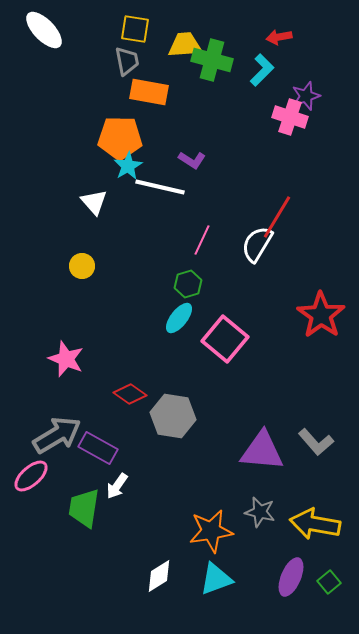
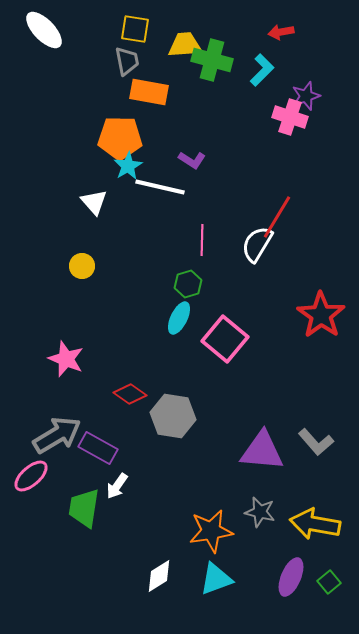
red arrow: moved 2 px right, 5 px up
pink line: rotated 24 degrees counterclockwise
cyan ellipse: rotated 12 degrees counterclockwise
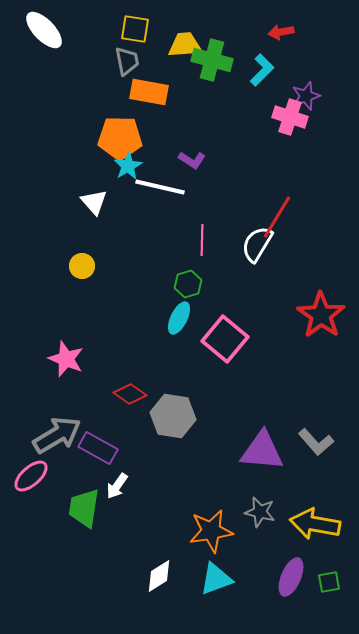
green square: rotated 30 degrees clockwise
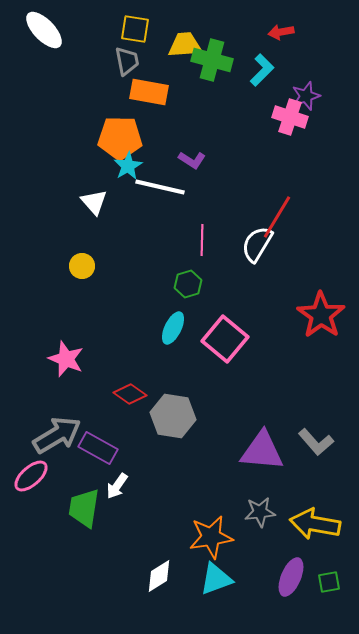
cyan ellipse: moved 6 px left, 10 px down
gray star: rotated 20 degrees counterclockwise
orange star: moved 6 px down
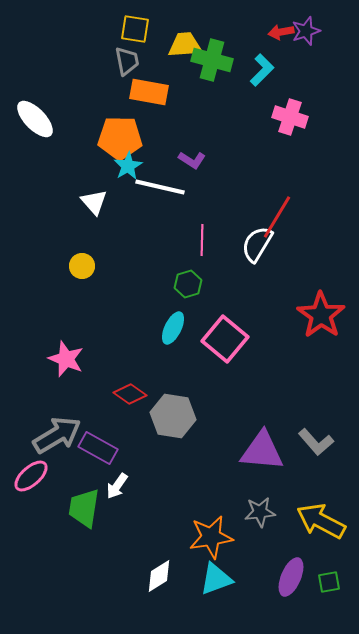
white ellipse: moved 9 px left, 89 px down
purple star: moved 65 px up
yellow arrow: moved 6 px right, 3 px up; rotated 18 degrees clockwise
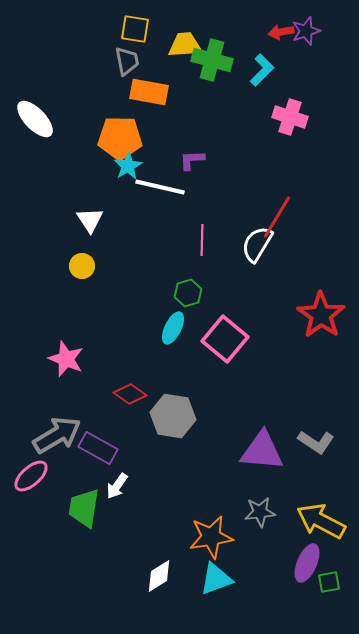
purple L-shape: rotated 144 degrees clockwise
white triangle: moved 4 px left, 18 px down; rotated 8 degrees clockwise
green hexagon: moved 9 px down
gray L-shape: rotated 15 degrees counterclockwise
purple ellipse: moved 16 px right, 14 px up
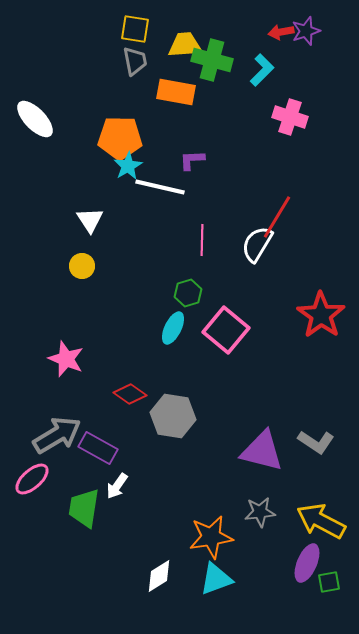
gray trapezoid: moved 8 px right
orange rectangle: moved 27 px right
pink square: moved 1 px right, 9 px up
purple triangle: rotated 9 degrees clockwise
pink ellipse: moved 1 px right, 3 px down
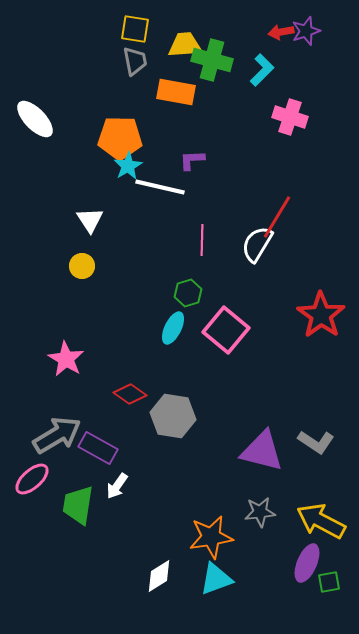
pink star: rotated 9 degrees clockwise
green trapezoid: moved 6 px left, 3 px up
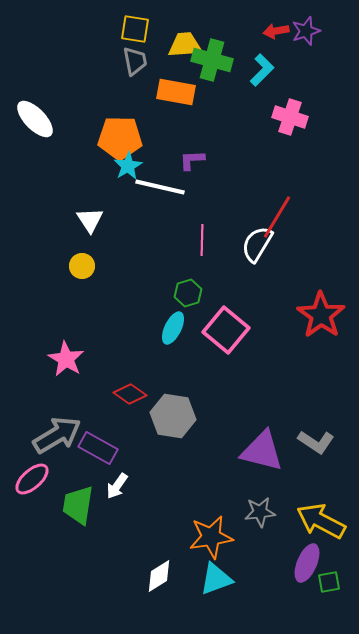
red arrow: moved 5 px left, 1 px up
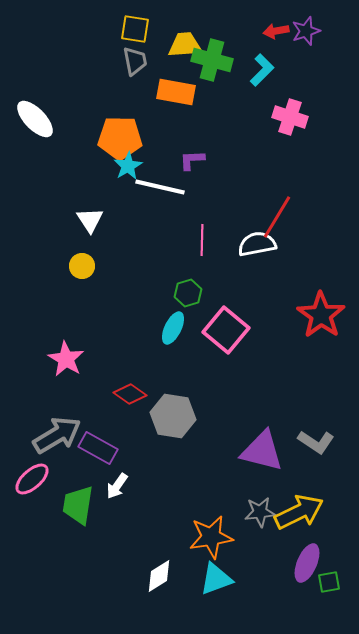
white semicircle: rotated 48 degrees clockwise
yellow arrow: moved 22 px left, 9 px up; rotated 126 degrees clockwise
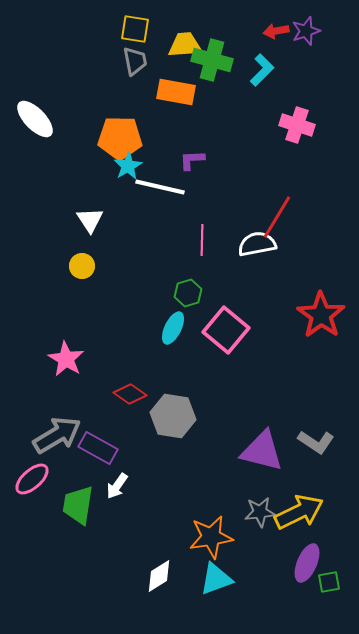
pink cross: moved 7 px right, 8 px down
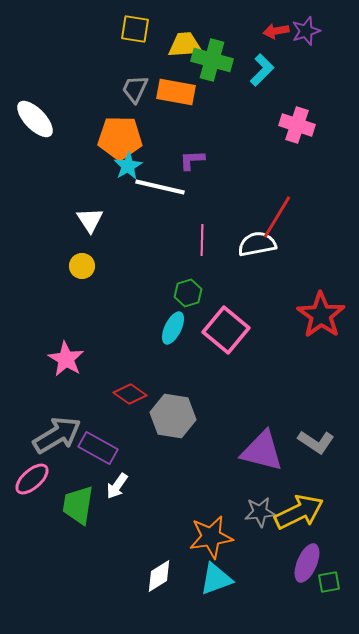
gray trapezoid: moved 28 px down; rotated 144 degrees counterclockwise
